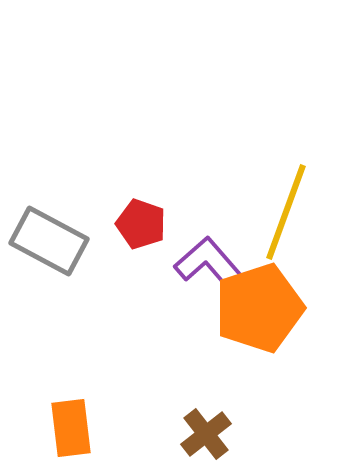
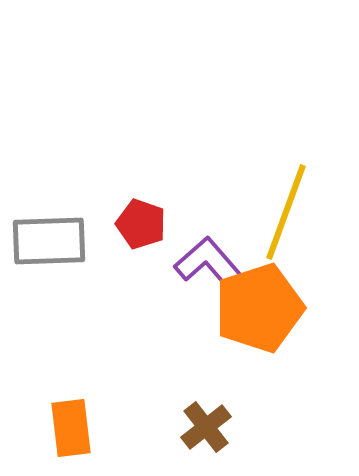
gray rectangle: rotated 30 degrees counterclockwise
brown cross: moved 7 px up
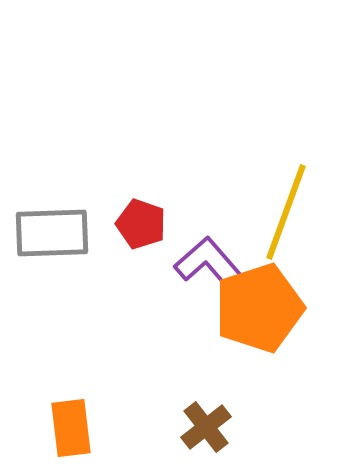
gray rectangle: moved 3 px right, 8 px up
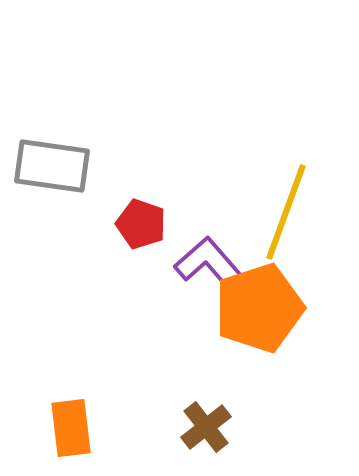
gray rectangle: moved 67 px up; rotated 10 degrees clockwise
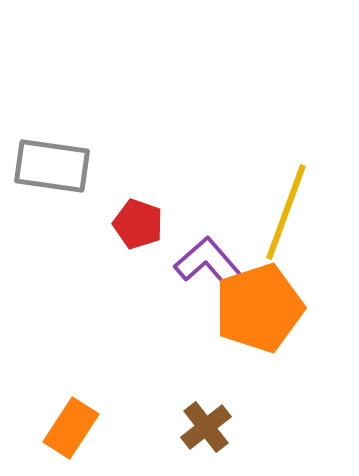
red pentagon: moved 3 px left
orange rectangle: rotated 40 degrees clockwise
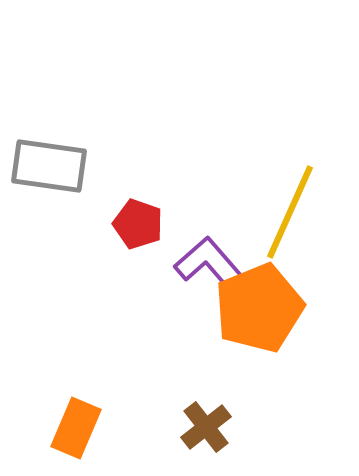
gray rectangle: moved 3 px left
yellow line: moved 4 px right; rotated 4 degrees clockwise
orange pentagon: rotated 4 degrees counterclockwise
orange rectangle: moved 5 px right; rotated 10 degrees counterclockwise
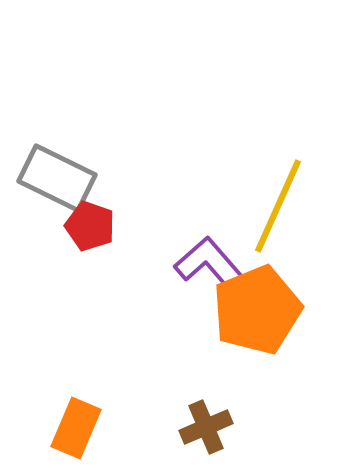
gray rectangle: moved 8 px right, 12 px down; rotated 18 degrees clockwise
yellow line: moved 12 px left, 6 px up
red pentagon: moved 48 px left, 2 px down
orange pentagon: moved 2 px left, 2 px down
brown cross: rotated 15 degrees clockwise
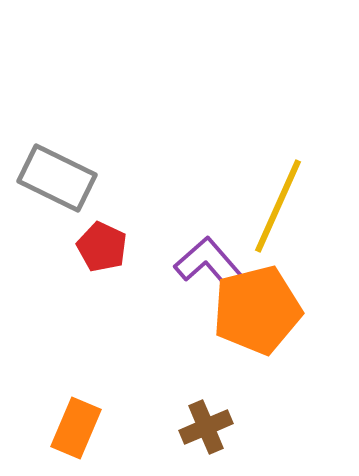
red pentagon: moved 12 px right, 21 px down; rotated 6 degrees clockwise
orange pentagon: rotated 8 degrees clockwise
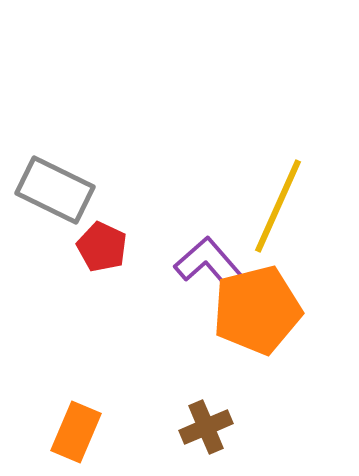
gray rectangle: moved 2 px left, 12 px down
orange rectangle: moved 4 px down
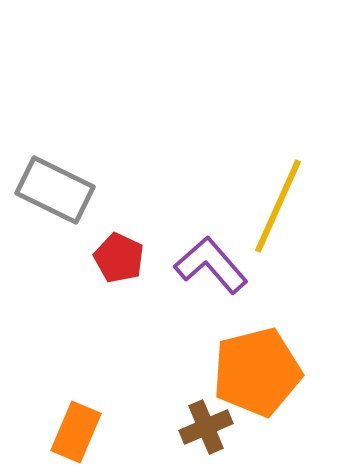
red pentagon: moved 17 px right, 11 px down
orange pentagon: moved 62 px down
